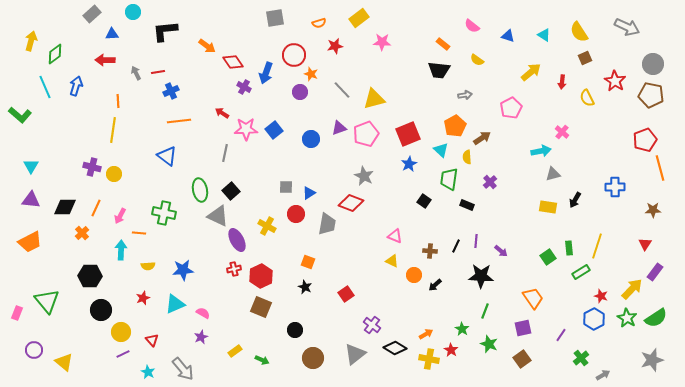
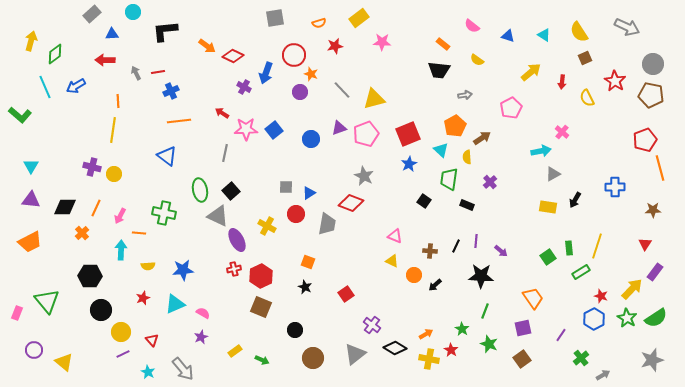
red diamond at (233, 62): moved 6 px up; rotated 30 degrees counterclockwise
blue arrow at (76, 86): rotated 138 degrees counterclockwise
gray triangle at (553, 174): rotated 14 degrees counterclockwise
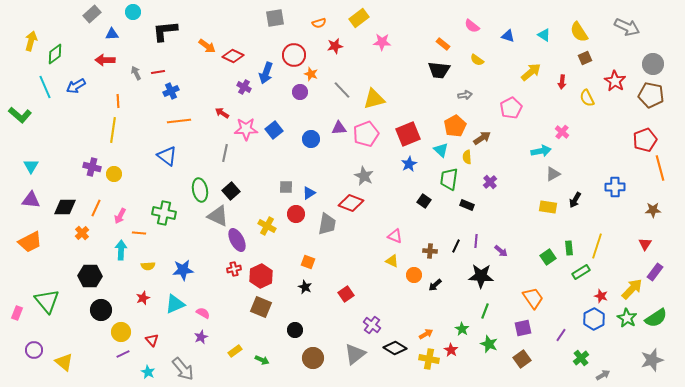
purple triangle at (339, 128): rotated 14 degrees clockwise
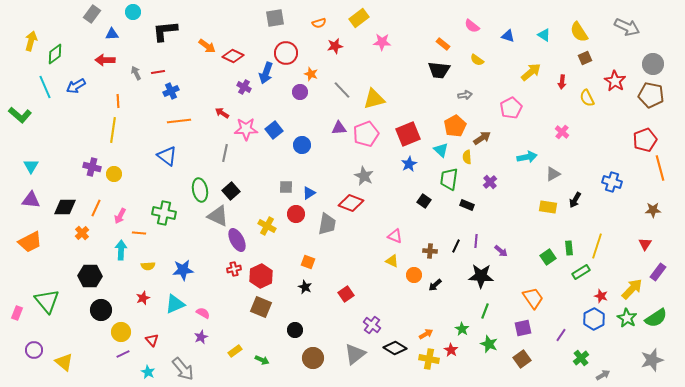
gray rectangle at (92, 14): rotated 12 degrees counterclockwise
red circle at (294, 55): moved 8 px left, 2 px up
blue circle at (311, 139): moved 9 px left, 6 px down
cyan arrow at (541, 151): moved 14 px left, 6 px down
blue cross at (615, 187): moved 3 px left, 5 px up; rotated 18 degrees clockwise
purple rectangle at (655, 272): moved 3 px right
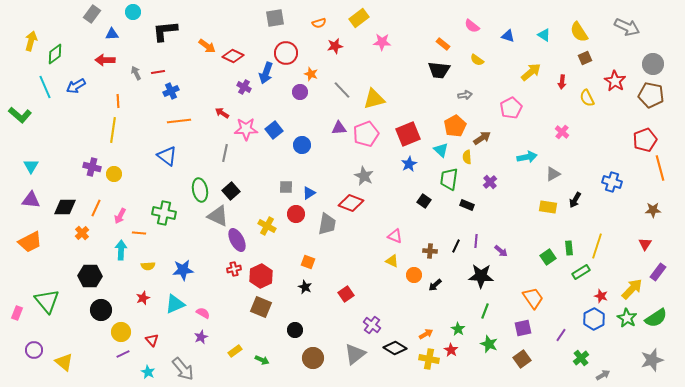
green star at (462, 329): moved 4 px left
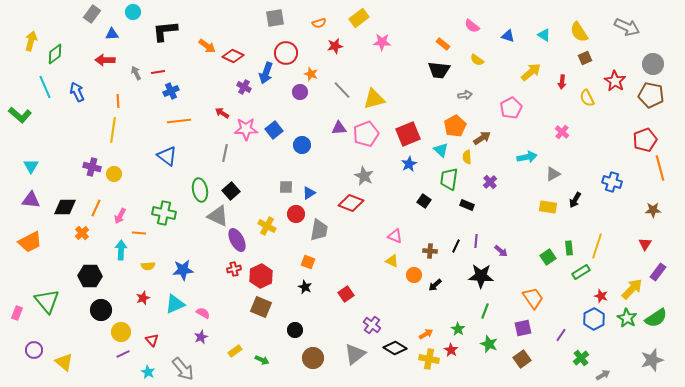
blue arrow at (76, 86): moved 1 px right, 6 px down; rotated 96 degrees clockwise
gray trapezoid at (327, 224): moved 8 px left, 6 px down
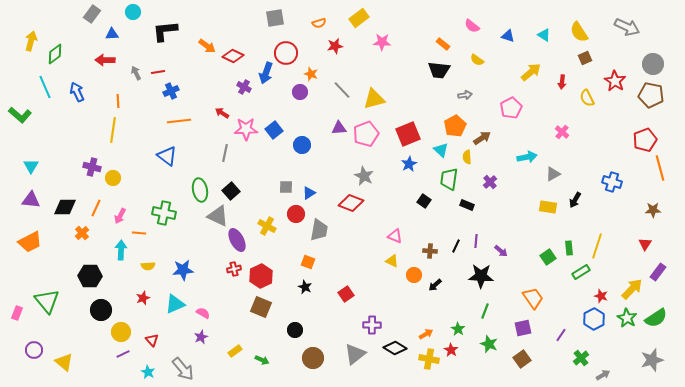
yellow circle at (114, 174): moved 1 px left, 4 px down
purple cross at (372, 325): rotated 36 degrees counterclockwise
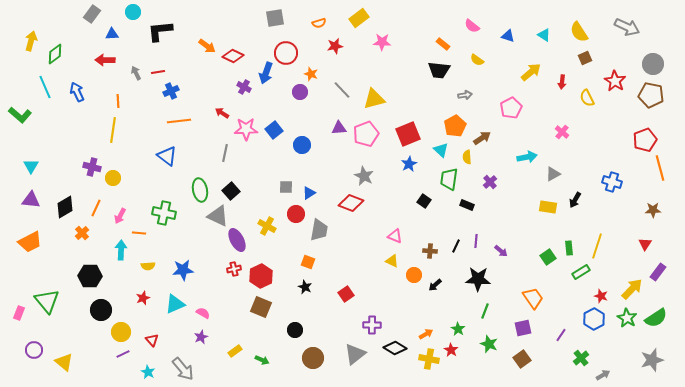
black L-shape at (165, 31): moved 5 px left
black diamond at (65, 207): rotated 30 degrees counterclockwise
black star at (481, 276): moved 3 px left, 3 px down
pink rectangle at (17, 313): moved 2 px right
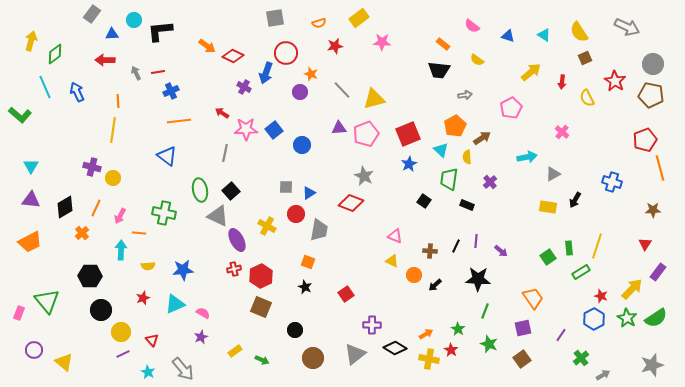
cyan circle at (133, 12): moved 1 px right, 8 px down
gray star at (652, 360): moved 5 px down
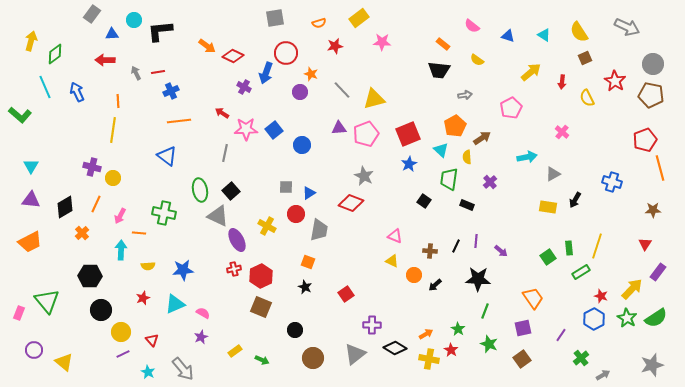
orange line at (96, 208): moved 4 px up
